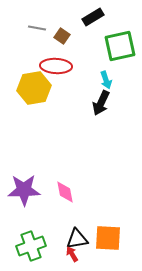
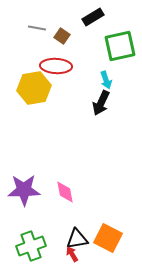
orange square: rotated 24 degrees clockwise
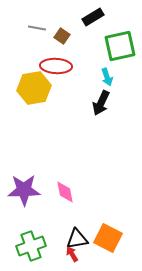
cyan arrow: moved 1 px right, 3 px up
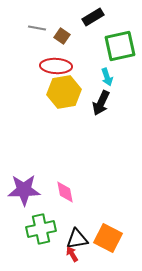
yellow hexagon: moved 30 px right, 4 px down
green cross: moved 10 px right, 17 px up; rotated 8 degrees clockwise
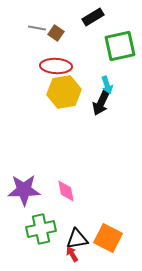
brown square: moved 6 px left, 3 px up
cyan arrow: moved 8 px down
pink diamond: moved 1 px right, 1 px up
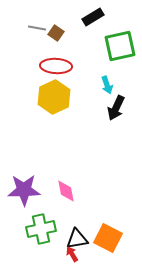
yellow hexagon: moved 10 px left, 5 px down; rotated 16 degrees counterclockwise
black arrow: moved 15 px right, 5 px down
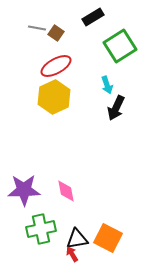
green square: rotated 20 degrees counterclockwise
red ellipse: rotated 32 degrees counterclockwise
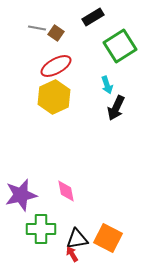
purple star: moved 3 px left, 5 px down; rotated 12 degrees counterclockwise
green cross: rotated 12 degrees clockwise
